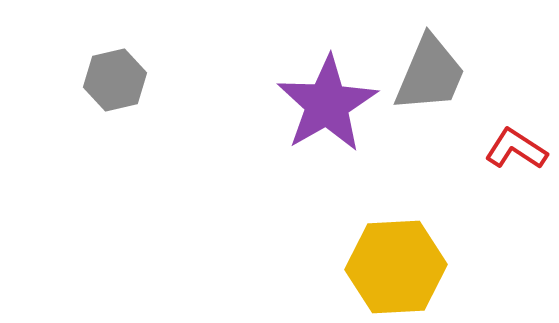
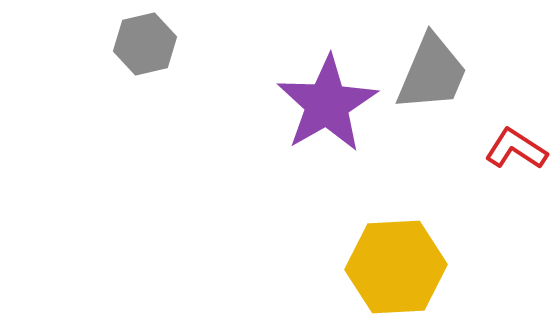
gray trapezoid: moved 2 px right, 1 px up
gray hexagon: moved 30 px right, 36 px up
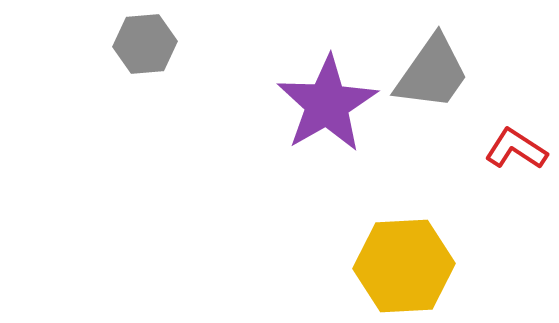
gray hexagon: rotated 8 degrees clockwise
gray trapezoid: rotated 12 degrees clockwise
yellow hexagon: moved 8 px right, 1 px up
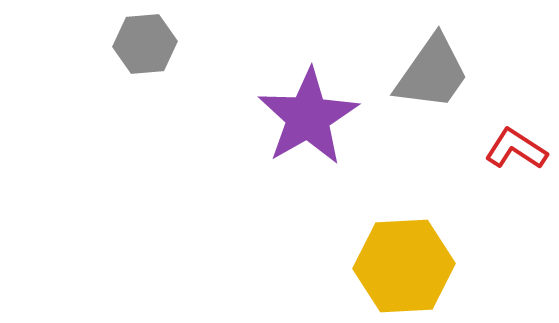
purple star: moved 19 px left, 13 px down
